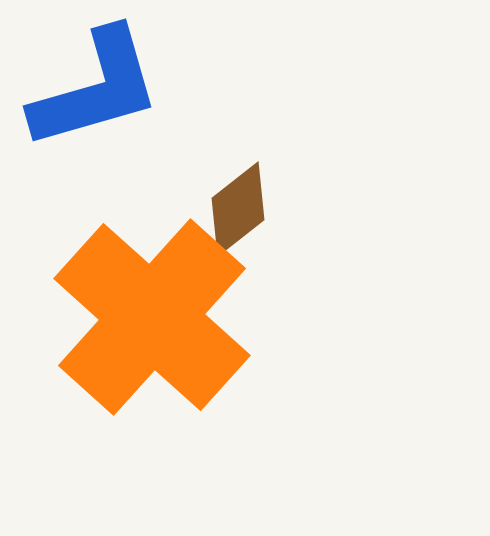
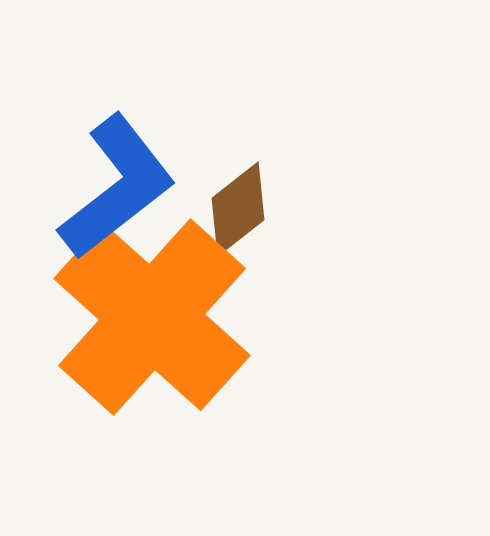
blue L-shape: moved 21 px right, 98 px down; rotated 22 degrees counterclockwise
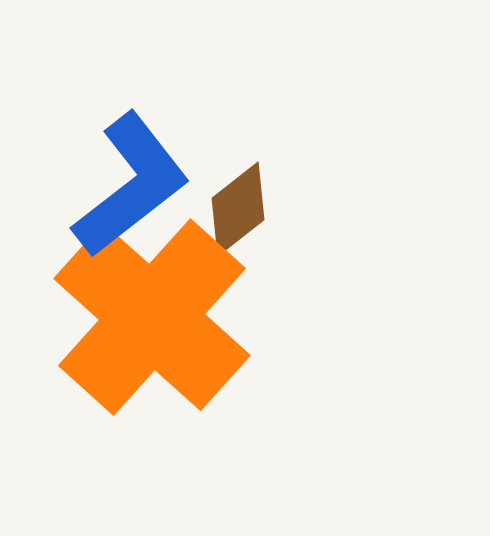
blue L-shape: moved 14 px right, 2 px up
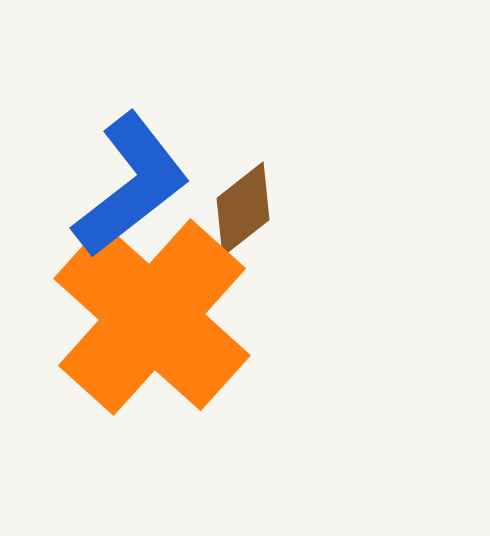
brown diamond: moved 5 px right
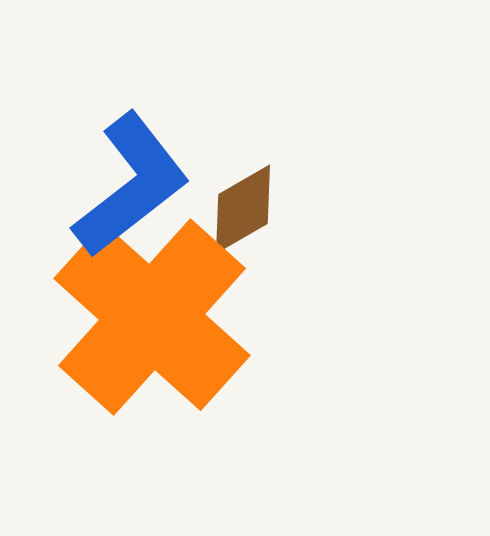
brown diamond: rotated 8 degrees clockwise
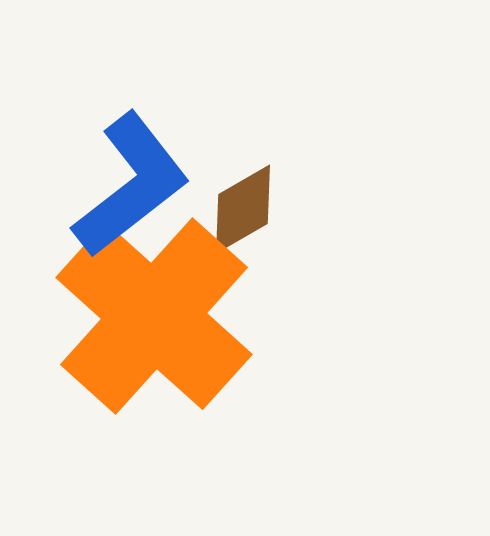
orange cross: moved 2 px right, 1 px up
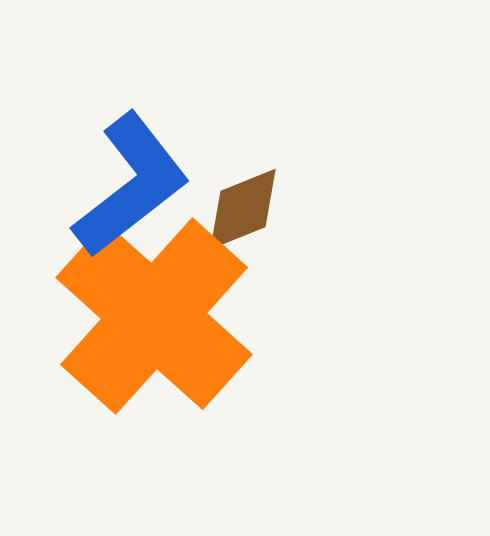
brown diamond: rotated 8 degrees clockwise
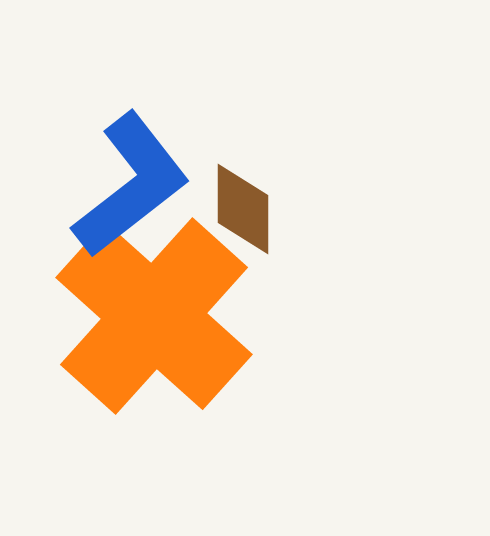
brown diamond: rotated 68 degrees counterclockwise
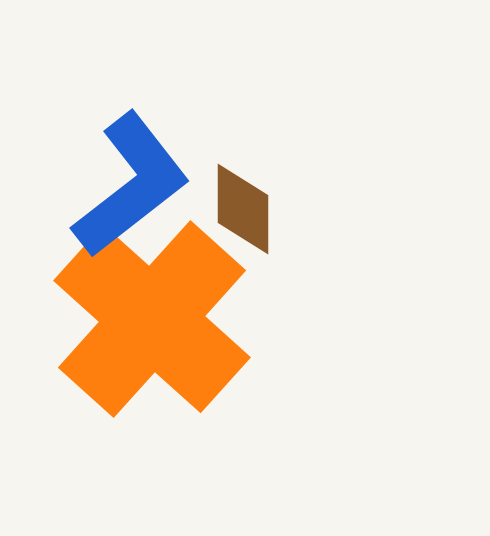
orange cross: moved 2 px left, 3 px down
